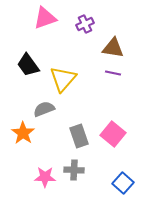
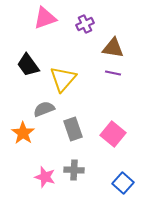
gray rectangle: moved 6 px left, 7 px up
pink star: rotated 15 degrees clockwise
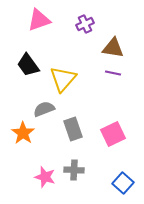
pink triangle: moved 6 px left, 2 px down
pink square: rotated 25 degrees clockwise
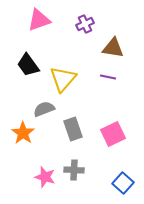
purple line: moved 5 px left, 4 px down
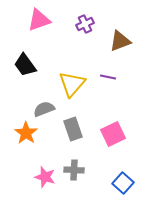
brown triangle: moved 7 px right, 7 px up; rotated 30 degrees counterclockwise
black trapezoid: moved 3 px left
yellow triangle: moved 9 px right, 5 px down
orange star: moved 3 px right
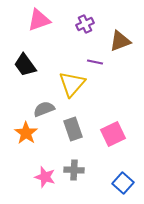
purple line: moved 13 px left, 15 px up
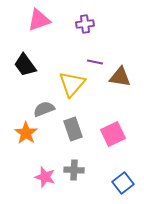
purple cross: rotated 18 degrees clockwise
brown triangle: moved 36 px down; rotated 30 degrees clockwise
blue square: rotated 10 degrees clockwise
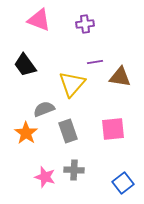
pink triangle: rotated 40 degrees clockwise
purple line: rotated 21 degrees counterclockwise
gray rectangle: moved 5 px left, 2 px down
pink square: moved 5 px up; rotated 20 degrees clockwise
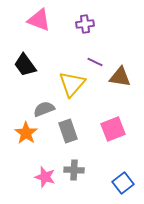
purple line: rotated 35 degrees clockwise
pink square: rotated 15 degrees counterclockwise
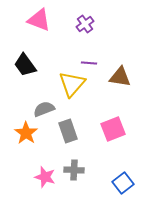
purple cross: rotated 30 degrees counterclockwise
purple line: moved 6 px left, 1 px down; rotated 21 degrees counterclockwise
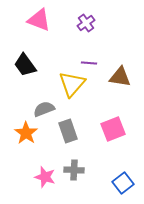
purple cross: moved 1 px right, 1 px up
